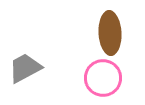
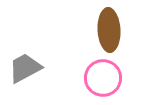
brown ellipse: moved 1 px left, 3 px up
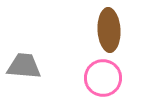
gray trapezoid: moved 1 px left, 2 px up; rotated 33 degrees clockwise
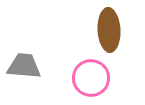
pink circle: moved 12 px left
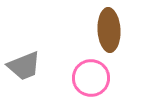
gray trapezoid: rotated 153 degrees clockwise
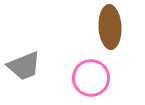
brown ellipse: moved 1 px right, 3 px up
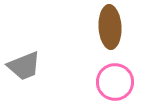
pink circle: moved 24 px right, 4 px down
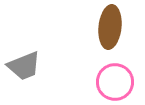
brown ellipse: rotated 9 degrees clockwise
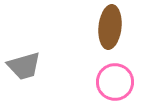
gray trapezoid: rotated 6 degrees clockwise
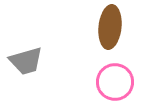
gray trapezoid: moved 2 px right, 5 px up
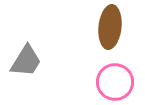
gray trapezoid: rotated 42 degrees counterclockwise
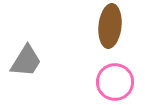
brown ellipse: moved 1 px up
